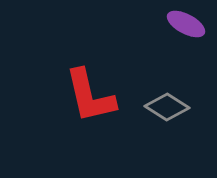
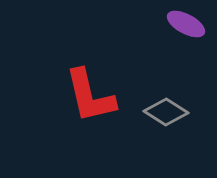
gray diamond: moved 1 px left, 5 px down
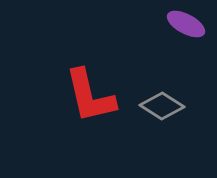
gray diamond: moved 4 px left, 6 px up
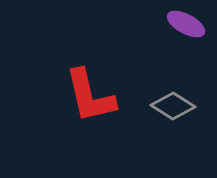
gray diamond: moved 11 px right
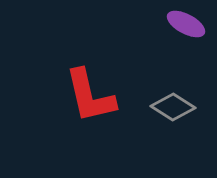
gray diamond: moved 1 px down
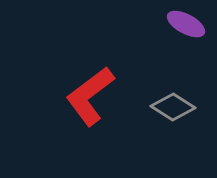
red L-shape: rotated 66 degrees clockwise
